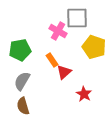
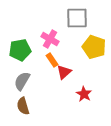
pink cross: moved 8 px left, 8 px down
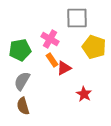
red triangle: moved 4 px up; rotated 14 degrees clockwise
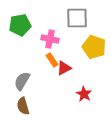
pink cross: rotated 18 degrees counterclockwise
green pentagon: moved 25 px up
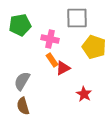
red triangle: moved 1 px left
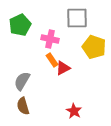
green pentagon: rotated 15 degrees counterclockwise
red star: moved 10 px left, 17 px down
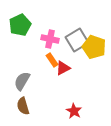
gray square: moved 22 px down; rotated 30 degrees counterclockwise
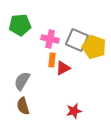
green pentagon: rotated 20 degrees clockwise
gray square: rotated 35 degrees counterclockwise
orange rectangle: rotated 40 degrees clockwise
red star: rotated 28 degrees clockwise
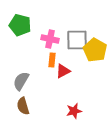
green pentagon: rotated 20 degrees clockwise
gray square: rotated 25 degrees counterclockwise
yellow pentagon: moved 1 px right, 3 px down; rotated 10 degrees clockwise
red triangle: moved 3 px down
gray semicircle: moved 1 px left
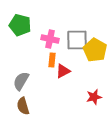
red star: moved 20 px right, 14 px up
